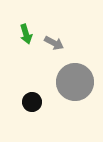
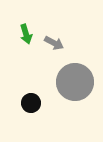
black circle: moved 1 px left, 1 px down
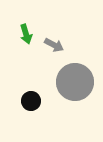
gray arrow: moved 2 px down
black circle: moved 2 px up
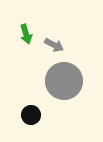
gray circle: moved 11 px left, 1 px up
black circle: moved 14 px down
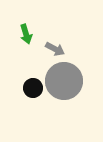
gray arrow: moved 1 px right, 4 px down
black circle: moved 2 px right, 27 px up
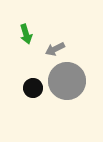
gray arrow: rotated 126 degrees clockwise
gray circle: moved 3 px right
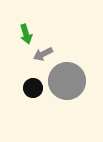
gray arrow: moved 12 px left, 5 px down
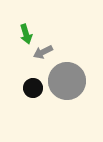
gray arrow: moved 2 px up
